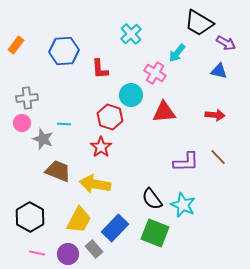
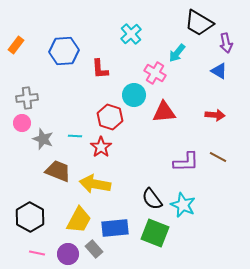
purple arrow: rotated 48 degrees clockwise
blue triangle: rotated 18 degrees clockwise
cyan circle: moved 3 px right
cyan line: moved 11 px right, 12 px down
brown line: rotated 18 degrees counterclockwise
blue rectangle: rotated 40 degrees clockwise
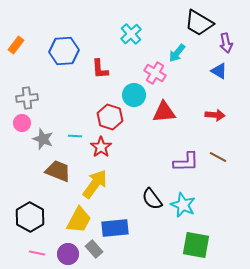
yellow arrow: rotated 116 degrees clockwise
green square: moved 41 px right, 12 px down; rotated 12 degrees counterclockwise
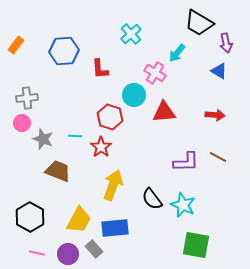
yellow arrow: moved 18 px right, 1 px down; rotated 16 degrees counterclockwise
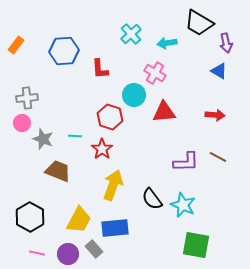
cyan arrow: moved 10 px left, 10 px up; rotated 42 degrees clockwise
red star: moved 1 px right, 2 px down
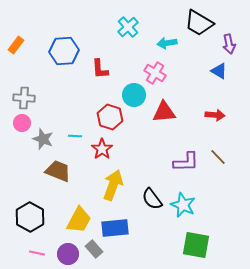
cyan cross: moved 3 px left, 7 px up
purple arrow: moved 3 px right, 1 px down
gray cross: moved 3 px left; rotated 10 degrees clockwise
brown line: rotated 18 degrees clockwise
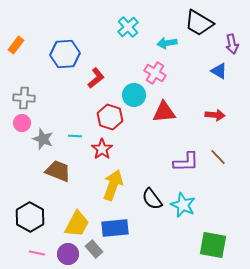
purple arrow: moved 3 px right
blue hexagon: moved 1 px right, 3 px down
red L-shape: moved 4 px left, 9 px down; rotated 125 degrees counterclockwise
yellow trapezoid: moved 2 px left, 4 px down
green square: moved 17 px right
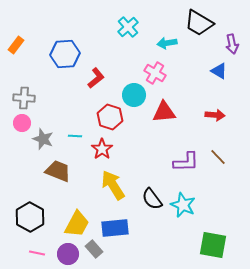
yellow arrow: rotated 52 degrees counterclockwise
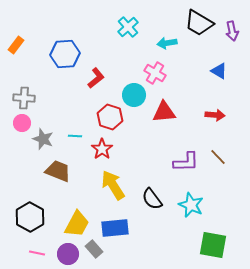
purple arrow: moved 13 px up
cyan star: moved 8 px right
